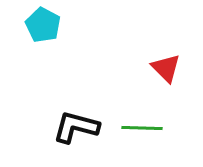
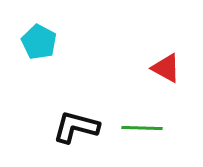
cyan pentagon: moved 4 px left, 17 px down
red triangle: rotated 16 degrees counterclockwise
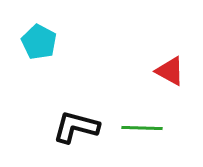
red triangle: moved 4 px right, 3 px down
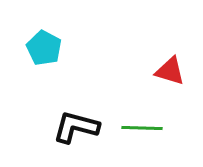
cyan pentagon: moved 5 px right, 6 px down
red triangle: rotated 12 degrees counterclockwise
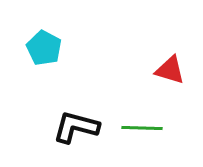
red triangle: moved 1 px up
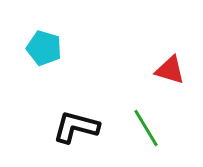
cyan pentagon: rotated 12 degrees counterclockwise
green line: moved 4 px right; rotated 57 degrees clockwise
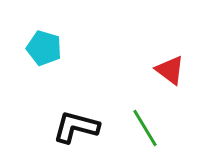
red triangle: rotated 20 degrees clockwise
green line: moved 1 px left
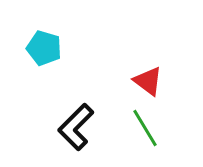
red triangle: moved 22 px left, 11 px down
black L-shape: rotated 60 degrees counterclockwise
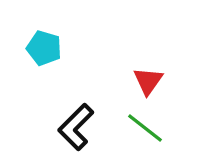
red triangle: rotated 28 degrees clockwise
green line: rotated 21 degrees counterclockwise
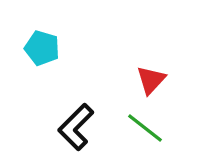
cyan pentagon: moved 2 px left
red triangle: moved 3 px right, 1 px up; rotated 8 degrees clockwise
